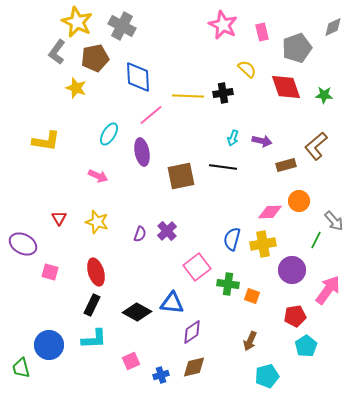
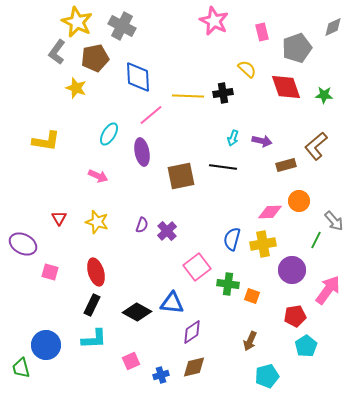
pink star at (223, 25): moved 9 px left, 4 px up
purple semicircle at (140, 234): moved 2 px right, 9 px up
blue circle at (49, 345): moved 3 px left
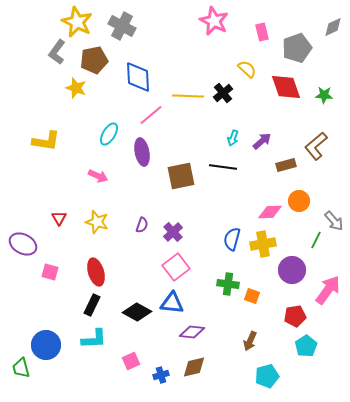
brown pentagon at (95, 58): moved 1 px left, 2 px down
black cross at (223, 93): rotated 30 degrees counterclockwise
purple arrow at (262, 141): rotated 54 degrees counterclockwise
purple cross at (167, 231): moved 6 px right, 1 px down
pink square at (197, 267): moved 21 px left
purple diamond at (192, 332): rotated 40 degrees clockwise
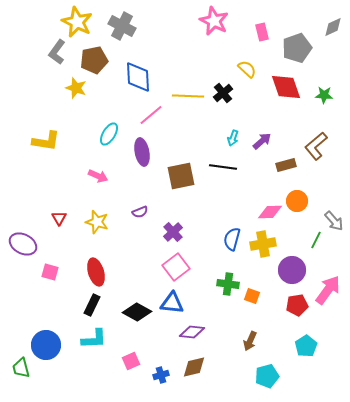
orange circle at (299, 201): moved 2 px left
purple semicircle at (142, 225): moved 2 px left, 13 px up; rotated 49 degrees clockwise
red pentagon at (295, 316): moved 2 px right, 11 px up
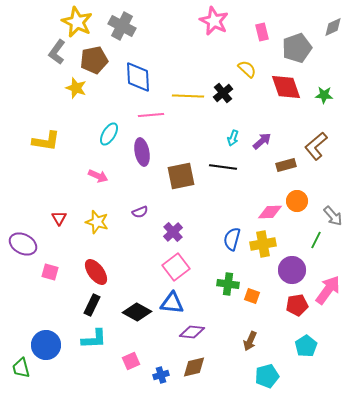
pink line at (151, 115): rotated 35 degrees clockwise
gray arrow at (334, 221): moved 1 px left, 5 px up
red ellipse at (96, 272): rotated 20 degrees counterclockwise
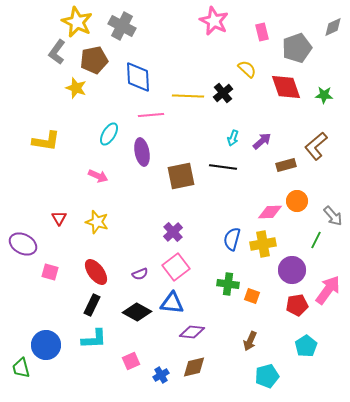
purple semicircle at (140, 212): moved 62 px down
blue cross at (161, 375): rotated 14 degrees counterclockwise
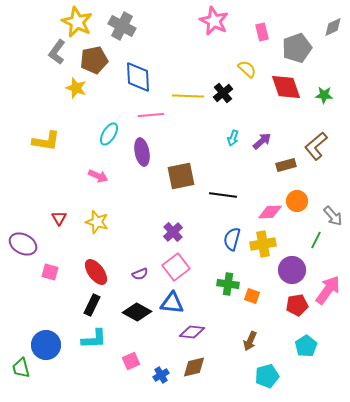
black line at (223, 167): moved 28 px down
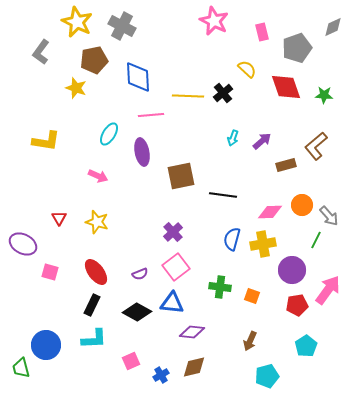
gray L-shape at (57, 52): moved 16 px left
orange circle at (297, 201): moved 5 px right, 4 px down
gray arrow at (333, 216): moved 4 px left
green cross at (228, 284): moved 8 px left, 3 px down
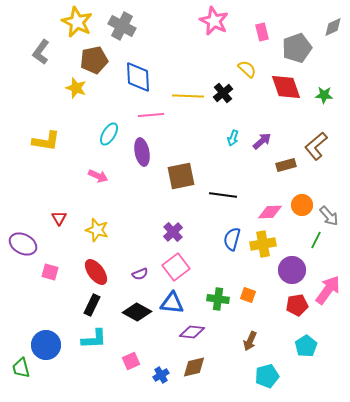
yellow star at (97, 222): moved 8 px down
green cross at (220, 287): moved 2 px left, 12 px down
orange square at (252, 296): moved 4 px left, 1 px up
